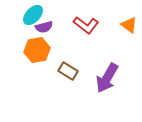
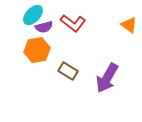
red L-shape: moved 13 px left, 2 px up
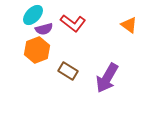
purple semicircle: moved 2 px down
orange hexagon: rotated 10 degrees counterclockwise
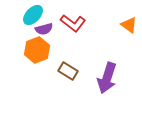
purple arrow: rotated 12 degrees counterclockwise
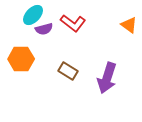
orange hexagon: moved 16 px left, 9 px down; rotated 20 degrees clockwise
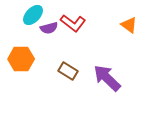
purple semicircle: moved 5 px right, 1 px up
purple arrow: rotated 116 degrees clockwise
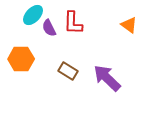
red L-shape: rotated 55 degrees clockwise
purple semicircle: rotated 78 degrees clockwise
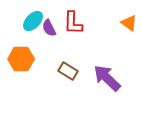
cyan ellipse: moved 6 px down
orange triangle: moved 2 px up
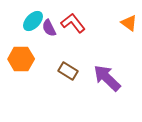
red L-shape: rotated 140 degrees clockwise
